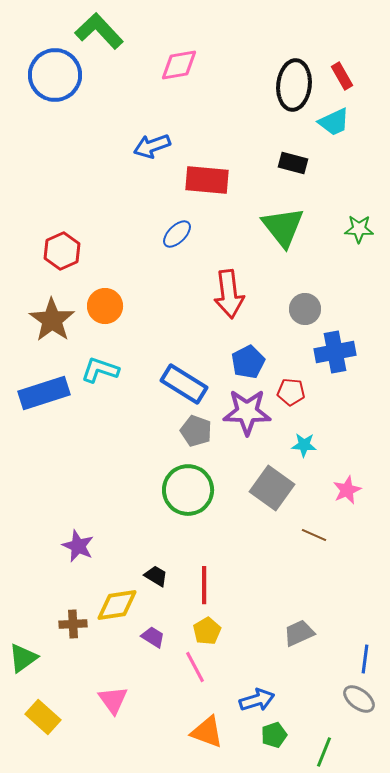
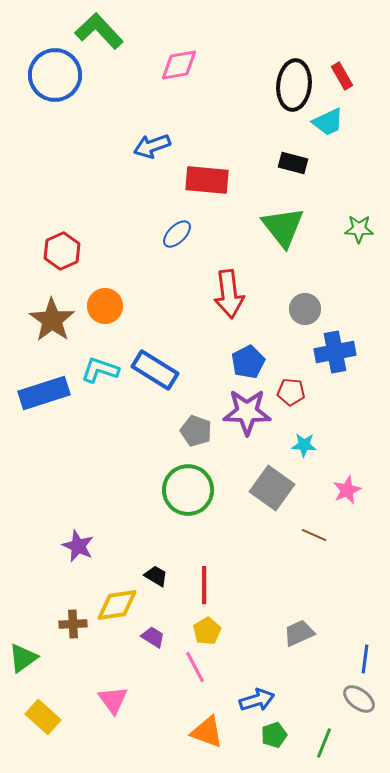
cyan trapezoid at (334, 122): moved 6 px left
blue rectangle at (184, 384): moved 29 px left, 14 px up
green line at (324, 752): moved 9 px up
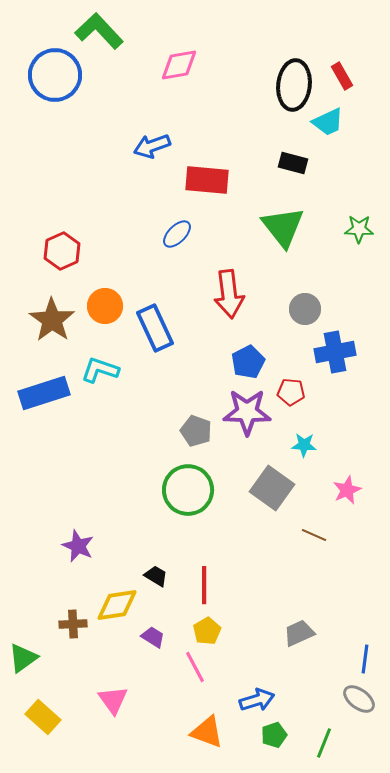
blue rectangle at (155, 370): moved 42 px up; rotated 33 degrees clockwise
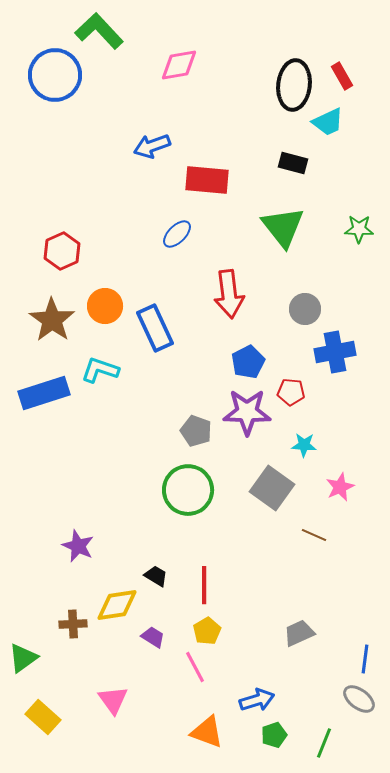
pink star at (347, 490): moved 7 px left, 3 px up
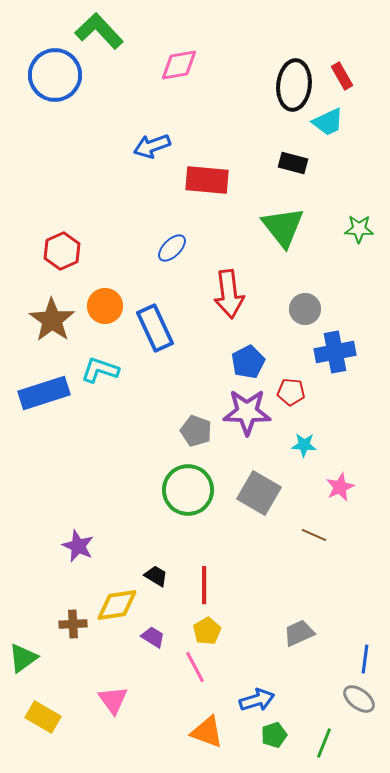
blue ellipse at (177, 234): moved 5 px left, 14 px down
gray square at (272, 488): moved 13 px left, 5 px down; rotated 6 degrees counterclockwise
yellow rectangle at (43, 717): rotated 12 degrees counterclockwise
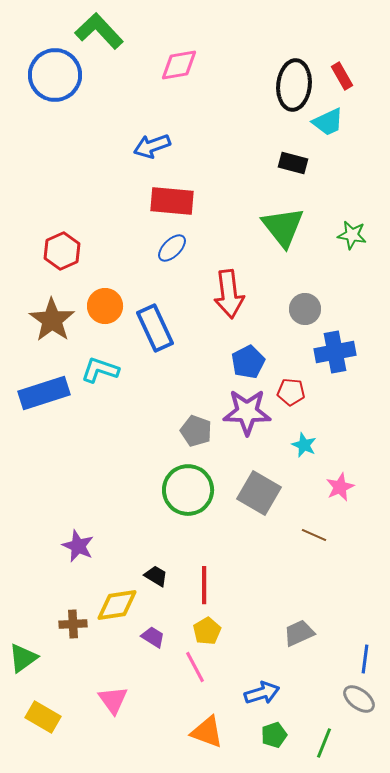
red rectangle at (207, 180): moved 35 px left, 21 px down
green star at (359, 229): moved 7 px left, 6 px down; rotated 8 degrees clockwise
cyan star at (304, 445): rotated 20 degrees clockwise
blue arrow at (257, 700): moved 5 px right, 7 px up
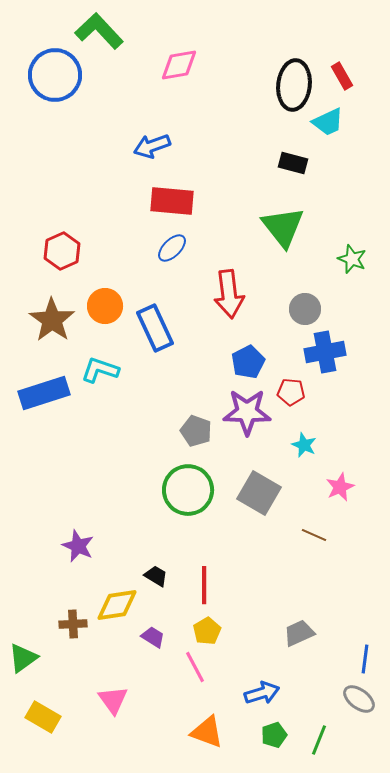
green star at (352, 235): moved 24 px down; rotated 12 degrees clockwise
blue cross at (335, 352): moved 10 px left
green line at (324, 743): moved 5 px left, 3 px up
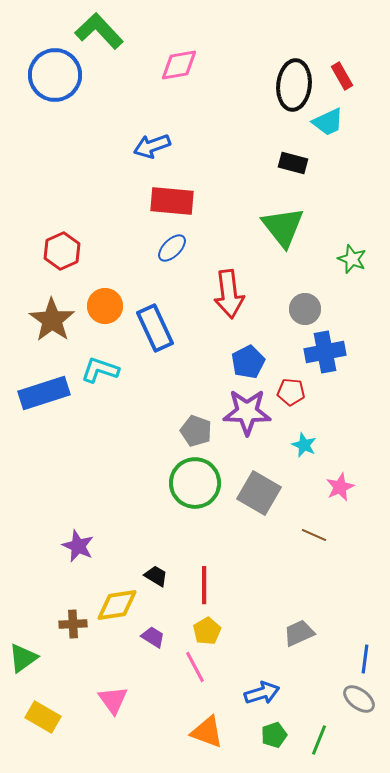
green circle at (188, 490): moved 7 px right, 7 px up
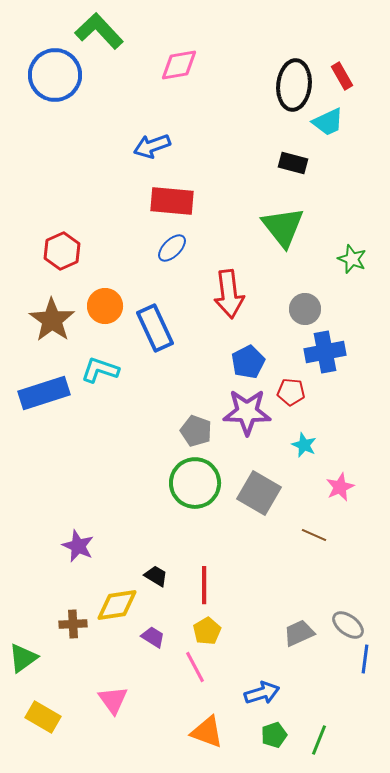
gray ellipse at (359, 699): moved 11 px left, 74 px up
